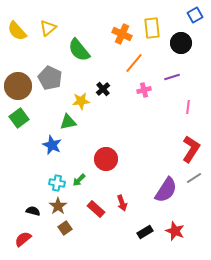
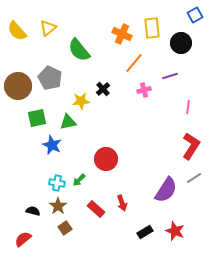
purple line: moved 2 px left, 1 px up
green square: moved 18 px right; rotated 24 degrees clockwise
red L-shape: moved 3 px up
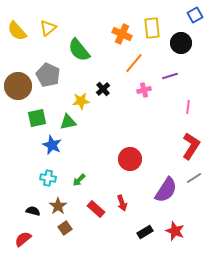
gray pentagon: moved 2 px left, 3 px up
red circle: moved 24 px right
cyan cross: moved 9 px left, 5 px up
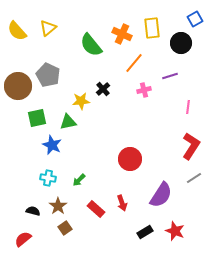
blue square: moved 4 px down
green semicircle: moved 12 px right, 5 px up
purple semicircle: moved 5 px left, 5 px down
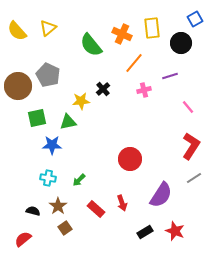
pink line: rotated 48 degrees counterclockwise
blue star: rotated 24 degrees counterclockwise
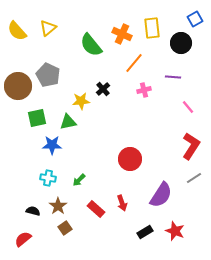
purple line: moved 3 px right, 1 px down; rotated 21 degrees clockwise
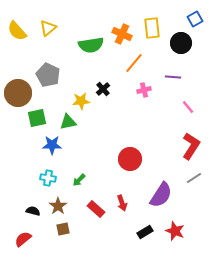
green semicircle: rotated 60 degrees counterclockwise
brown circle: moved 7 px down
brown square: moved 2 px left, 1 px down; rotated 24 degrees clockwise
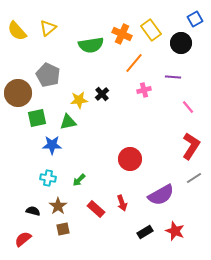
yellow rectangle: moved 1 px left, 2 px down; rotated 30 degrees counterclockwise
black cross: moved 1 px left, 5 px down
yellow star: moved 2 px left, 1 px up
purple semicircle: rotated 28 degrees clockwise
